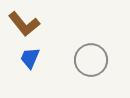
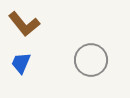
blue trapezoid: moved 9 px left, 5 px down
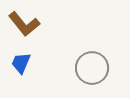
gray circle: moved 1 px right, 8 px down
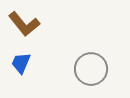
gray circle: moved 1 px left, 1 px down
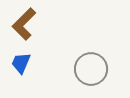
brown L-shape: rotated 84 degrees clockwise
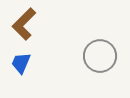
gray circle: moved 9 px right, 13 px up
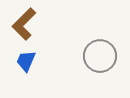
blue trapezoid: moved 5 px right, 2 px up
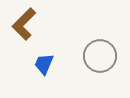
blue trapezoid: moved 18 px right, 3 px down
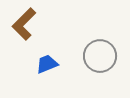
blue trapezoid: moved 3 px right; rotated 45 degrees clockwise
